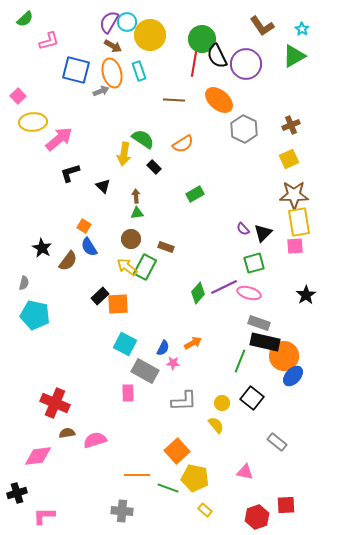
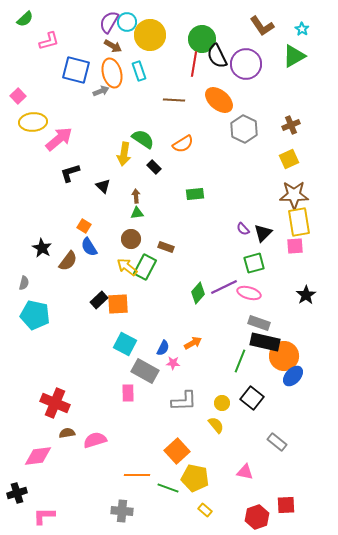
green rectangle at (195, 194): rotated 24 degrees clockwise
black rectangle at (100, 296): moved 1 px left, 4 px down
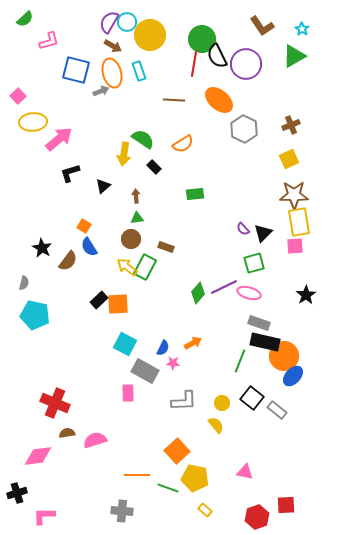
black triangle at (103, 186): rotated 35 degrees clockwise
green triangle at (137, 213): moved 5 px down
gray rectangle at (277, 442): moved 32 px up
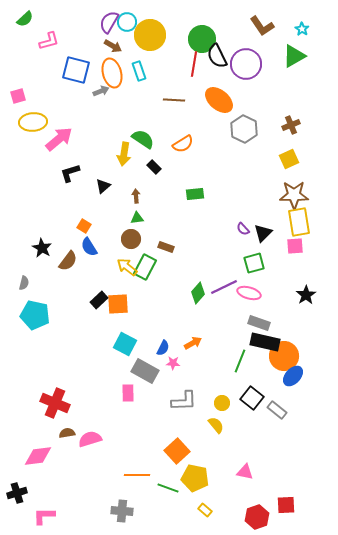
pink square at (18, 96): rotated 28 degrees clockwise
pink semicircle at (95, 440): moved 5 px left, 1 px up
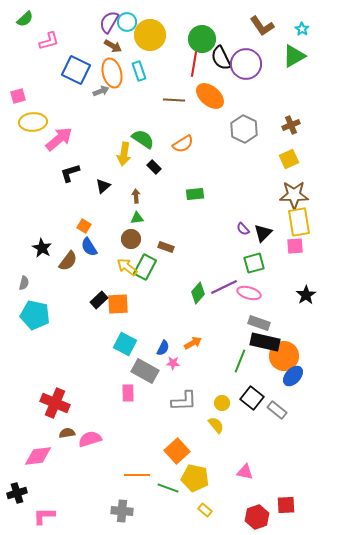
black semicircle at (217, 56): moved 4 px right, 2 px down
blue square at (76, 70): rotated 12 degrees clockwise
orange ellipse at (219, 100): moved 9 px left, 4 px up
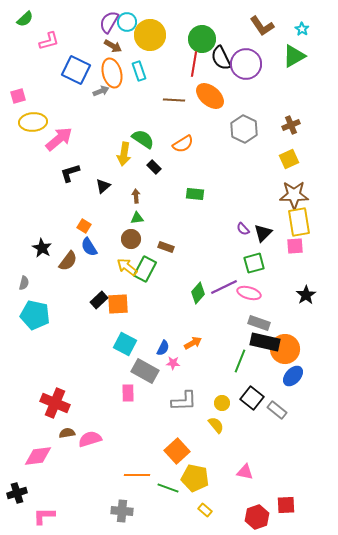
green rectangle at (195, 194): rotated 12 degrees clockwise
green rectangle at (145, 267): moved 2 px down
orange circle at (284, 356): moved 1 px right, 7 px up
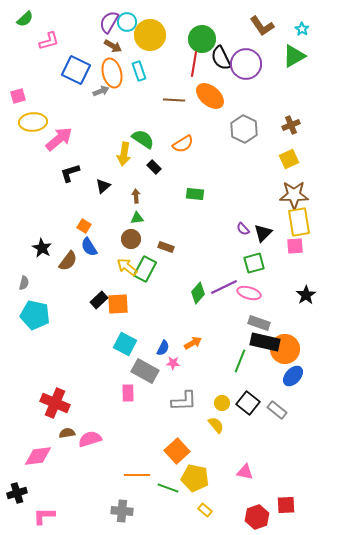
black square at (252, 398): moved 4 px left, 5 px down
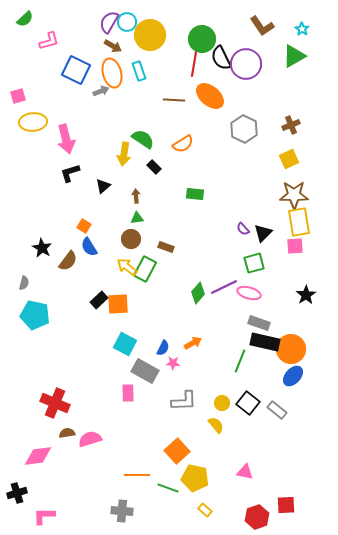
pink arrow at (59, 139): moved 7 px right; rotated 116 degrees clockwise
orange circle at (285, 349): moved 6 px right
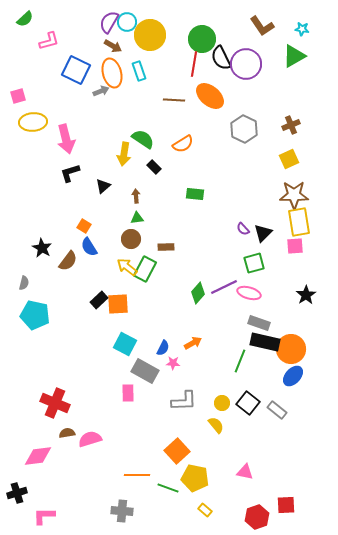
cyan star at (302, 29): rotated 24 degrees counterclockwise
brown rectangle at (166, 247): rotated 21 degrees counterclockwise
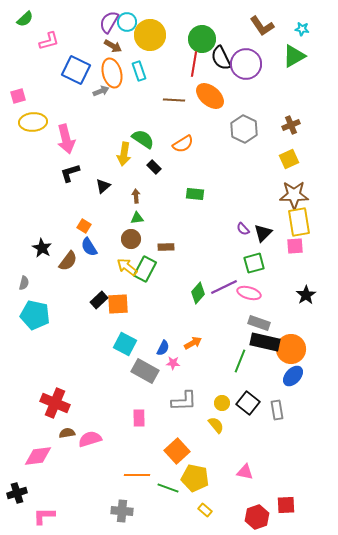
pink rectangle at (128, 393): moved 11 px right, 25 px down
gray rectangle at (277, 410): rotated 42 degrees clockwise
